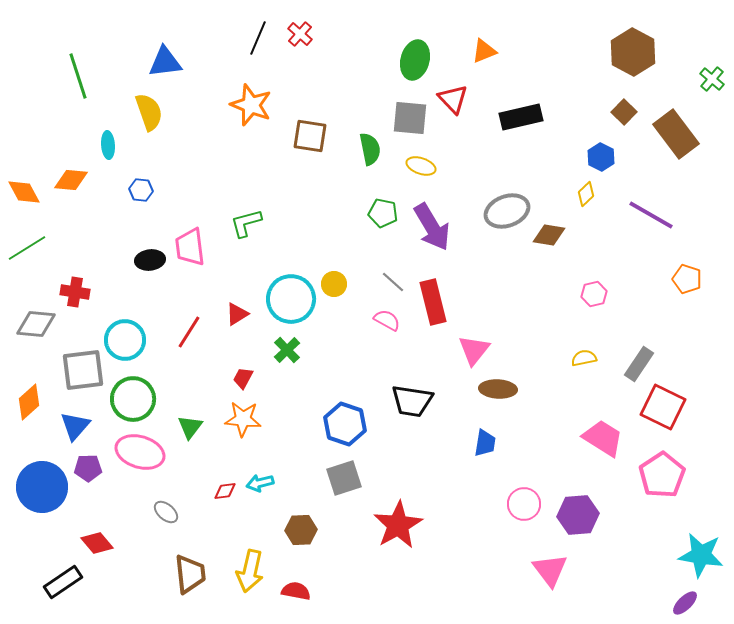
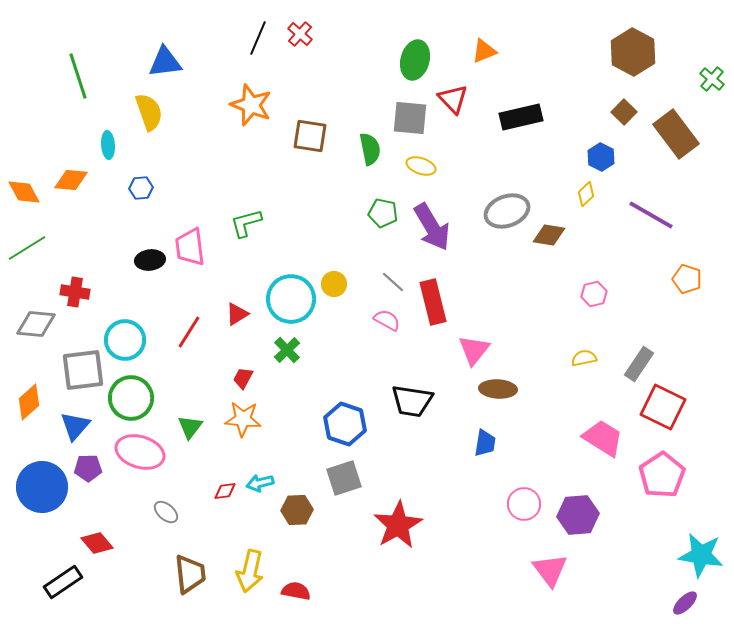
blue hexagon at (141, 190): moved 2 px up; rotated 10 degrees counterclockwise
green circle at (133, 399): moved 2 px left, 1 px up
brown hexagon at (301, 530): moved 4 px left, 20 px up
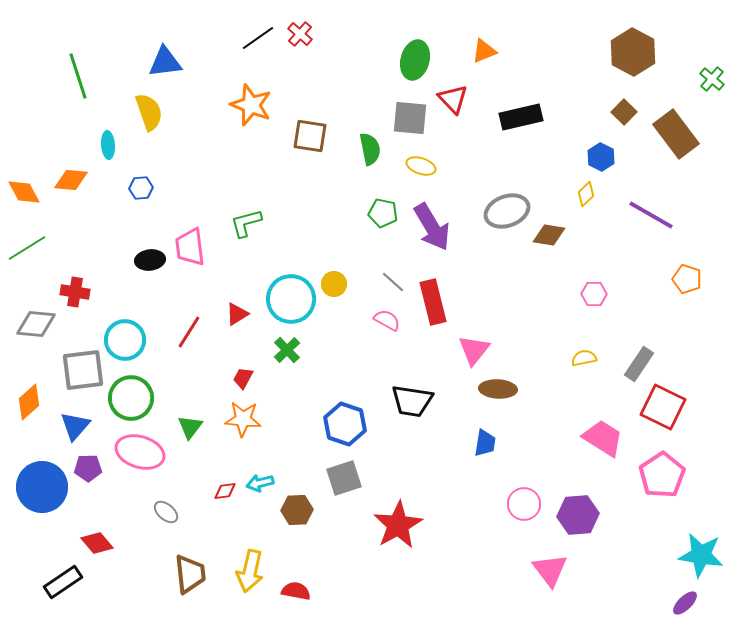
black line at (258, 38): rotated 32 degrees clockwise
pink hexagon at (594, 294): rotated 15 degrees clockwise
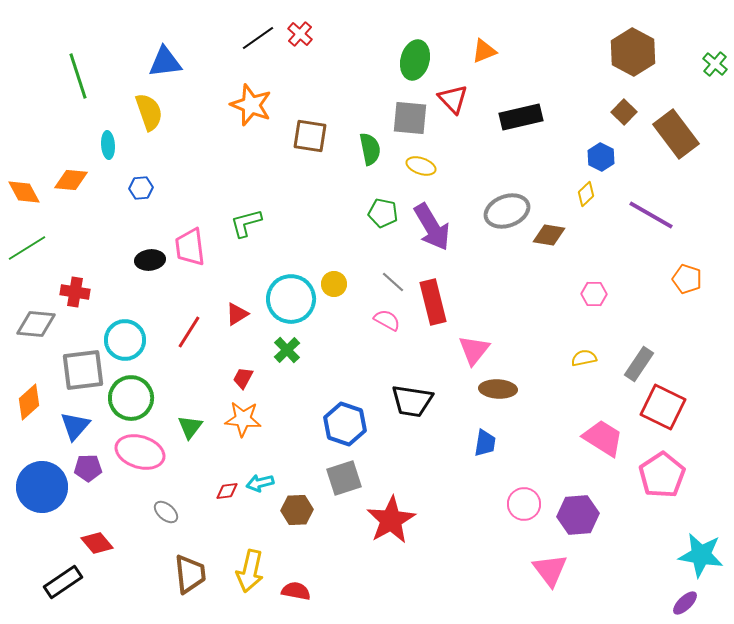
green cross at (712, 79): moved 3 px right, 15 px up
red diamond at (225, 491): moved 2 px right
red star at (398, 525): moved 7 px left, 5 px up
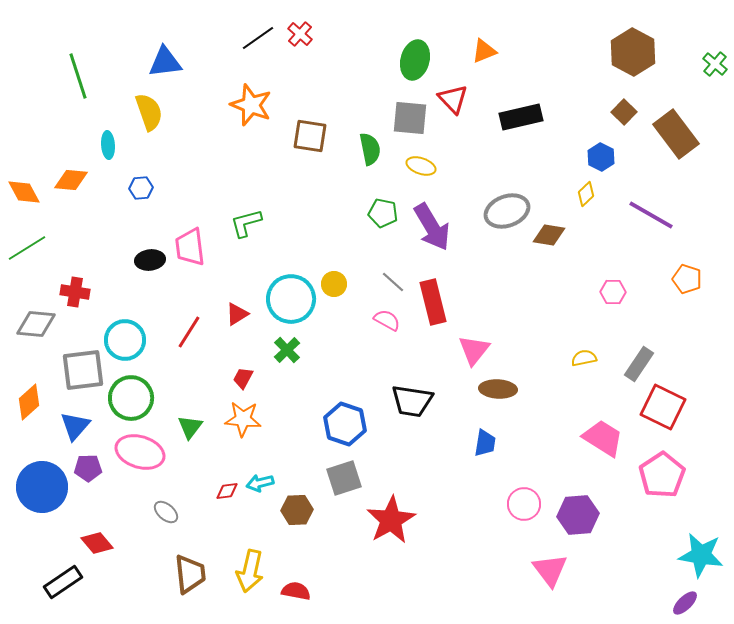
pink hexagon at (594, 294): moved 19 px right, 2 px up
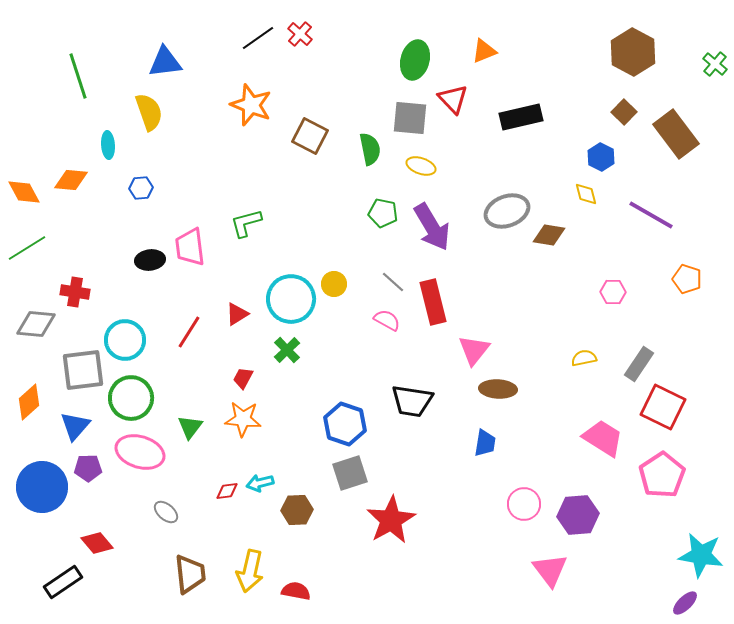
brown square at (310, 136): rotated 18 degrees clockwise
yellow diamond at (586, 194): rotated 60 degrees counterclockwise
gray square at (344, 478): moved 6 px right, 5 px up
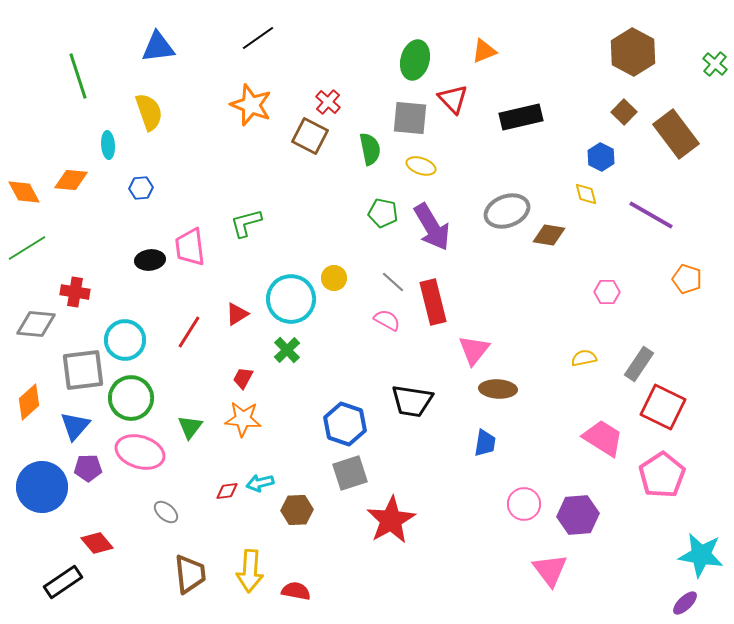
red cross at (300, 34): moved 28 px right, 68 px down
blue triangle at (165, 62): moved 7 px left, 15 px up
yellow circle at (334, 284): moved 6 px up
pink hexagon at (613, 292): moved 6 px left
yellow arrow at (250, 571): rotated 9 degrees counterclockwise
